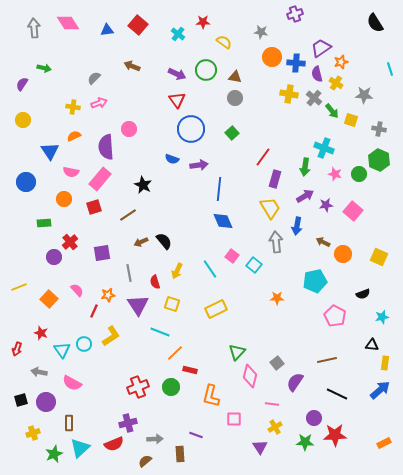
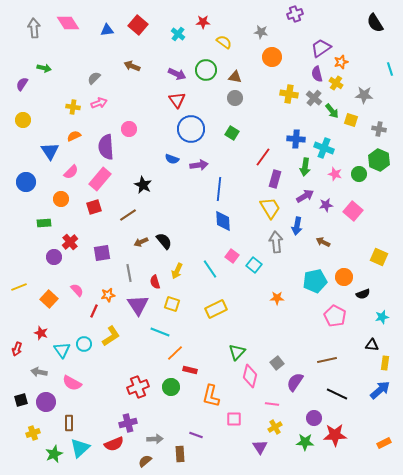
blue cross at (296, 63): moved 76 px down
green square at (232, 133): rotated 16 degrees counterclockwise
pink semicircle at (71, 172): rotated 56 degrees counterclockwise
orange circle at (64, 199): moved 3 px left
blue diamond at (223, 221): rotated 20 degrees clockwise
orange circle at (343, 254): moved 1 px right, 23 px down
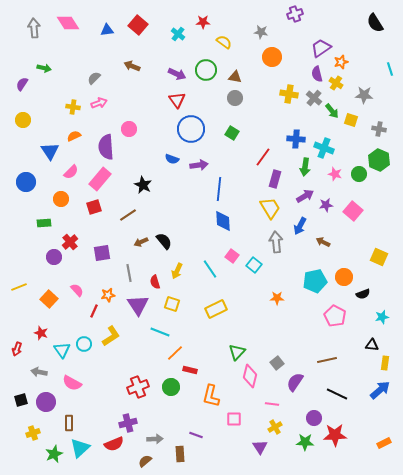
blue arrow at (297, 226): moved 3 px right; rotated 18 degrees clockwise
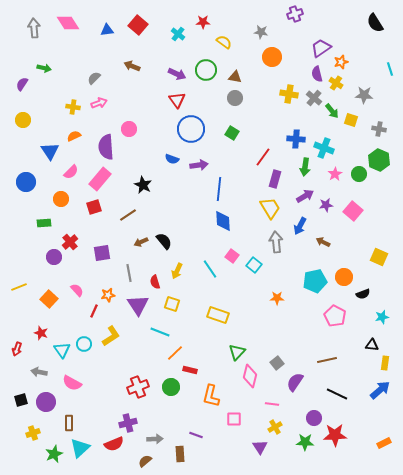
pink star at (335, 174): rotated 24 degrees clockwise
yellow rectangle at (216, 309): moved 2 px right, 6 px down; rotated 45 degrees clockwise
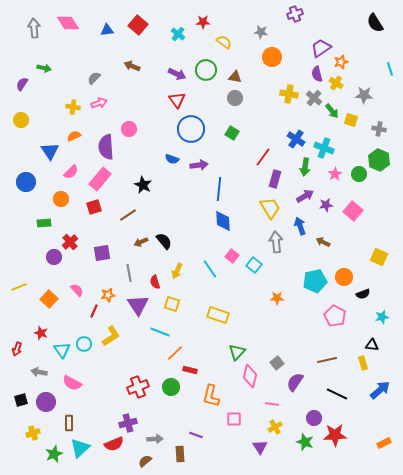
yellow circle at (23, 120): moved 2 px left
blue cross at (296, 139): rotated 30 degrees clockwise
blue arrow at (300, 226): rotated 132 degrees clockwise
yellow rectangle at (385, 363): moved 22 px left; rotated 24 degrees counterclockwise
green star at (305, 442): rotated 18 degrees clockwise
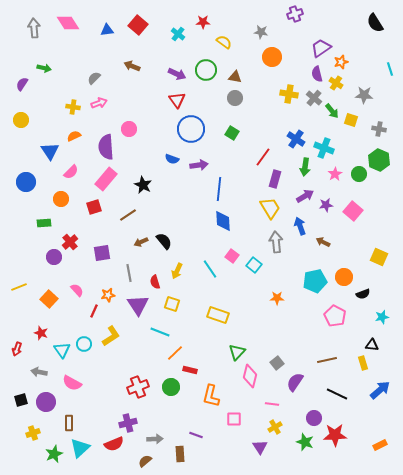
pink rectangle at (100, 179): moved 6 px right
orange rectangle at (384, 443): moved 4 px left, 2 px down
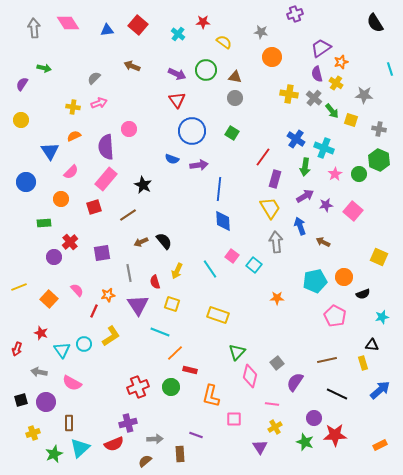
blue circle at (191, 129): moved 1 px right, 2 px down
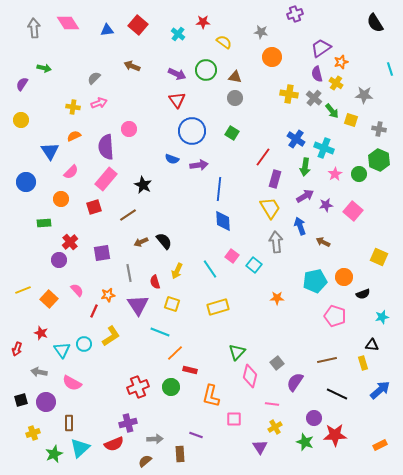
purple circle at (54, 257): moved 5 px right, 3 px down
yellow line at (19, 287): moved 4 px right, 3 px down
yellow rectangle at (218, 315): moved 8 px up; rotated 35 degrees counterclockwise
pink pentagon at (335, 316): rotated 10 degrees counterclockwise
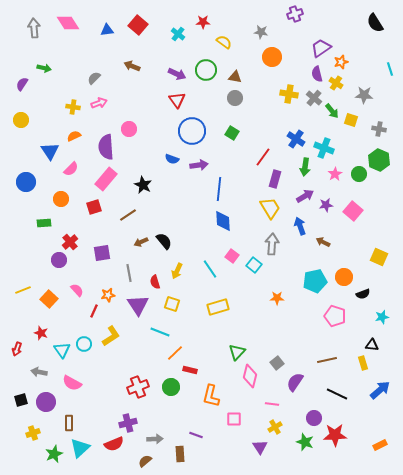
pink semicircle at (71, 172): moved 3 px up
gray arrow at (276, 242): moved 4 px left, 2 px down; rotated 10 degrees clockwise
